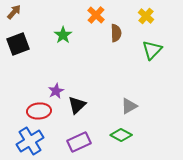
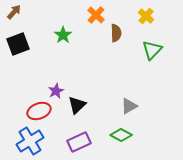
red ellipse: rotated 15 degrees counterclockwise
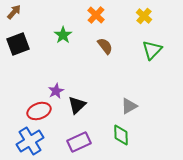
yellow cross: moved 2 px left
brown semicircle: moved 11 px left, 13 px down; rotated 36 degrees counterclockwise
green diamond: rotated 60 degrees clockwise
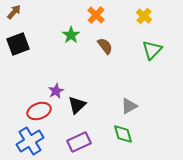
green star: moved 8 px right
green diamond: moved 2 px right, 1 px up; rotated 15 degrees counterclockwise
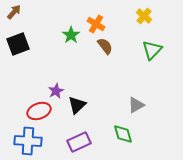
orange cross: moved 9 px down; rotated 12 degrees counterclockwise
gray triangle: moved 7 px right, 1 px up
blue cross: moved 2 px left; rotated 36 degrees clockwise
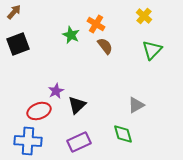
green star: rotated 12 degrees counterclockwise
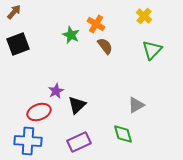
red ellipse: moved 1 px down
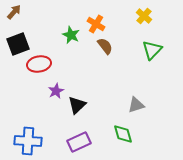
gray triangle: rotated 12 degrees clockwise
red ellipse: moved 48 px up; rotated 10 degrees clockwise
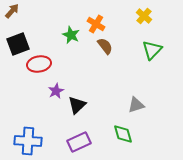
brown arrow: moved 2 px left, 1 px up
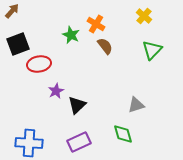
blue cross: moved 1 px right, 2 px down
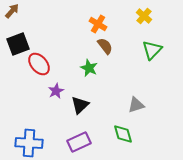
orange cross: moved 2 px right
green star: moved 18 px right, 33 px down
red ellipse: rotated 60 degrees clockwise
black triangle: moved 3 px right
